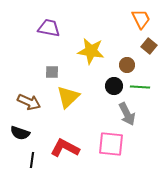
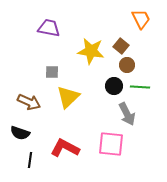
brown square: moved 28 px left
black line: moved 2 px left
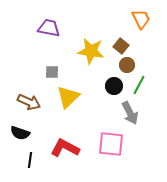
green line: moved 1 px left, 2 px up; rotated 66 degrees counterclockwise
gray arrow: moved 3 px right, 1 px up
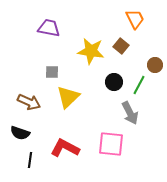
orange trapezoid: moved 6 px left
brown circle: moved 28 px right
black circle: moved 4 px up
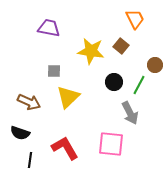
gray square: moved 2 px right, 1 px up
red L-shape: rotated 32 degrees clockwise
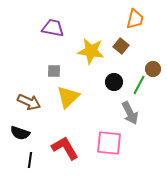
orange trapezoid: rotated 40 degrees clockwise
purple trapezoid: moved 4 px right
brown circle: moved 2 px left, 4 px down
pink square: moved 2 px left, 1 px up
